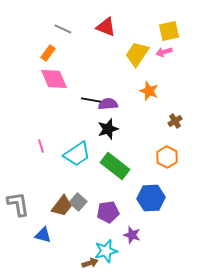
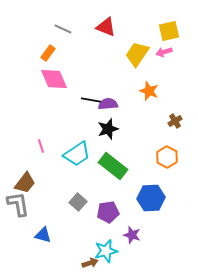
green rectangle: moved 2 px left
brown trapezoid: moved 37 px left, 23 px up
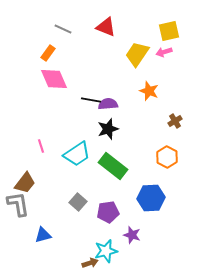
blue triangle: rotated 30 degrees counterclockwise
